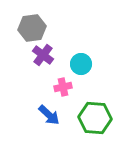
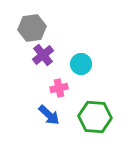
purple cross: rotated 15 degrees clockwise
pink cross: moved 4 px left, 1 px down
green hexagon: moved 1 px up
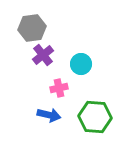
blue arrow: rotated 30 degrees counterclockwise
